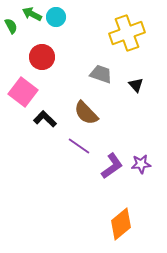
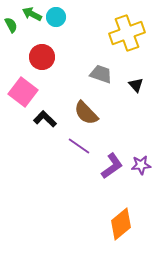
green semicircle: moved 1 px up
purple star: moved 1 px down
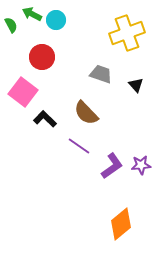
cyan circle: moved 3 px down
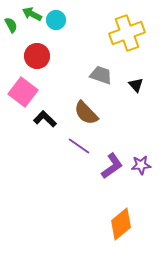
red circle: moved 5 px left, 1 px up
gray trapezoid: moved 1 px down
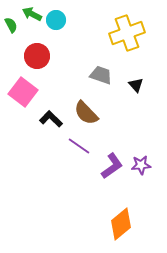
black L-shape: moved 6 px right
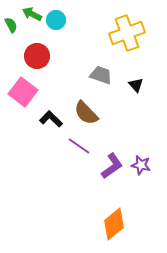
purple star: rotated 18 degrees clockwise
orange diamond: moved 7 px left
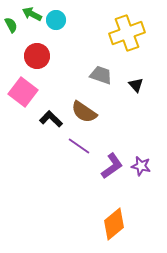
brown semicircle: moved 2 px left, 1 px up; rotated 12 degrees counterclockwise
purple star: moved 1 px down
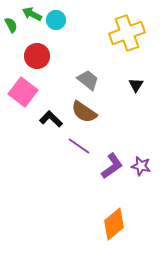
gray trapezoid: moved 13 px left, 5 px down; rotated 20 degrees clockwise
black triangle: rotated 14 degrees clockwise
